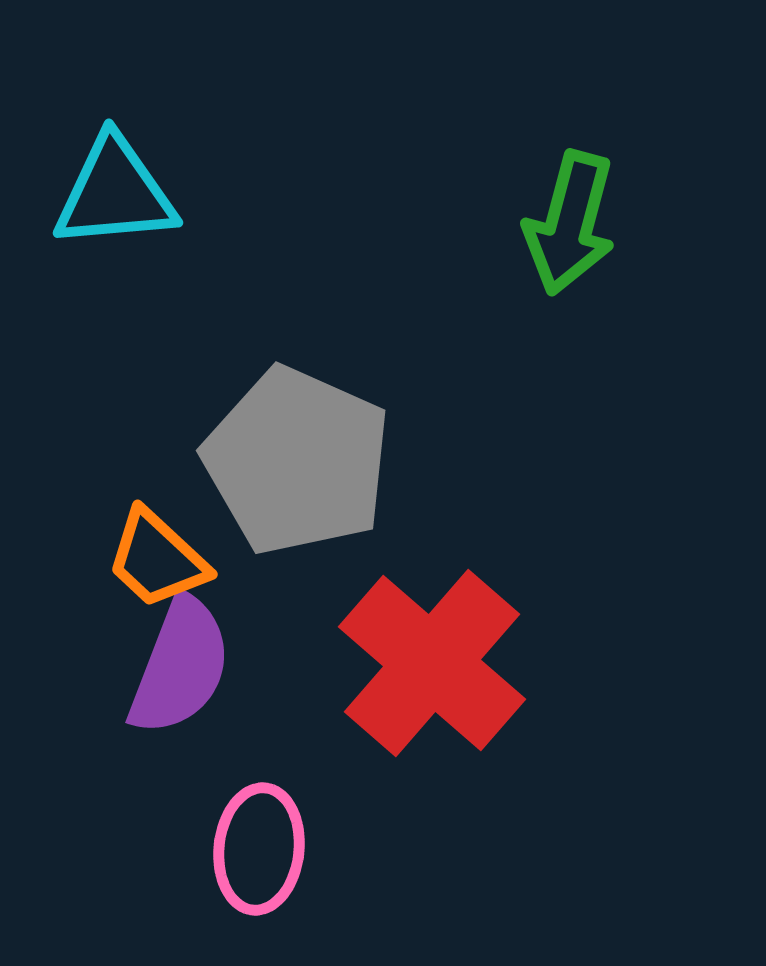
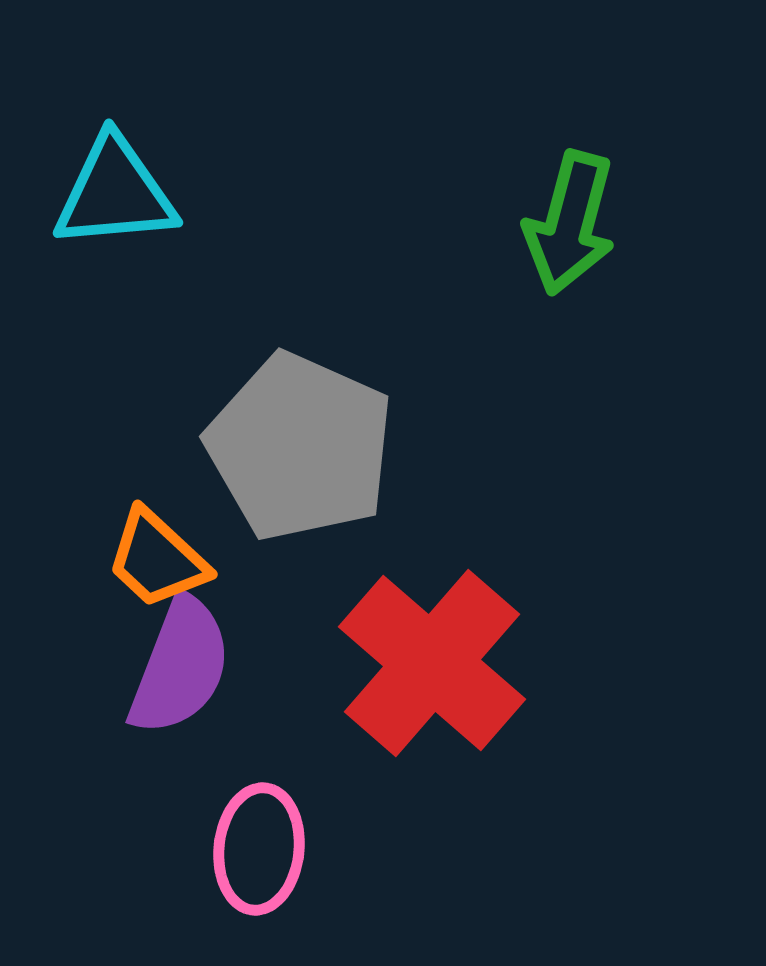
gray pentagon: moved 3 px right, 14 px up
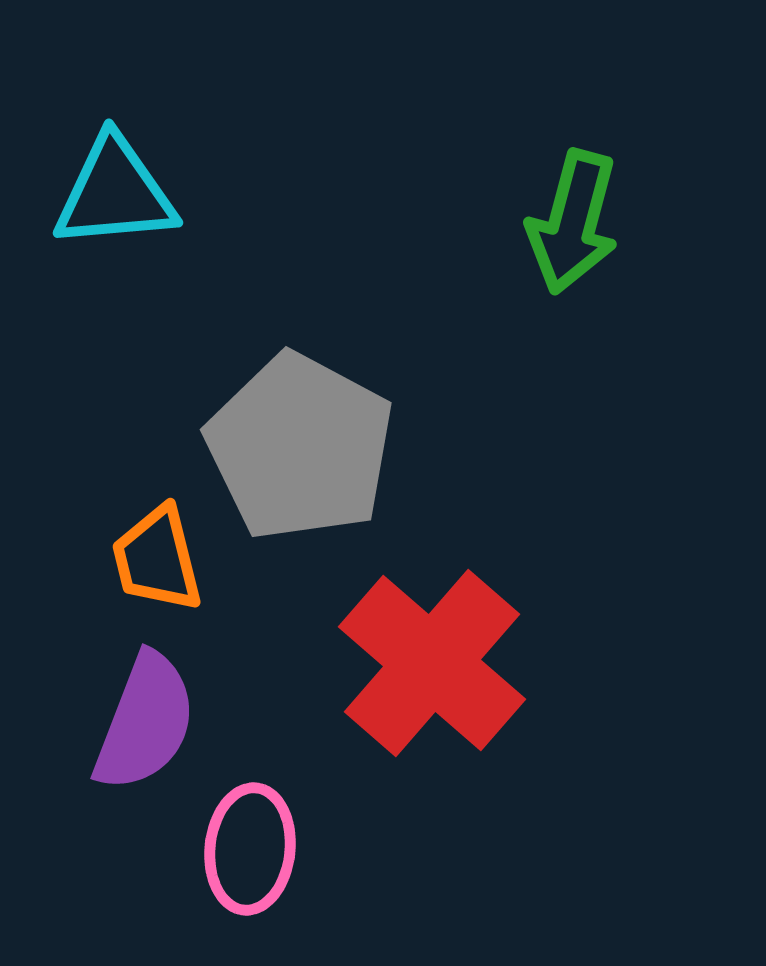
green arrow: moved 3 px right, 1 px up
gray pentagon: rotated 4 degrees clockwise
orange trapezoid: rotated 33 degrees clockwise
purple semicircle: moved 35 px left, 56 px down
pink ellipse: moved 9 px left
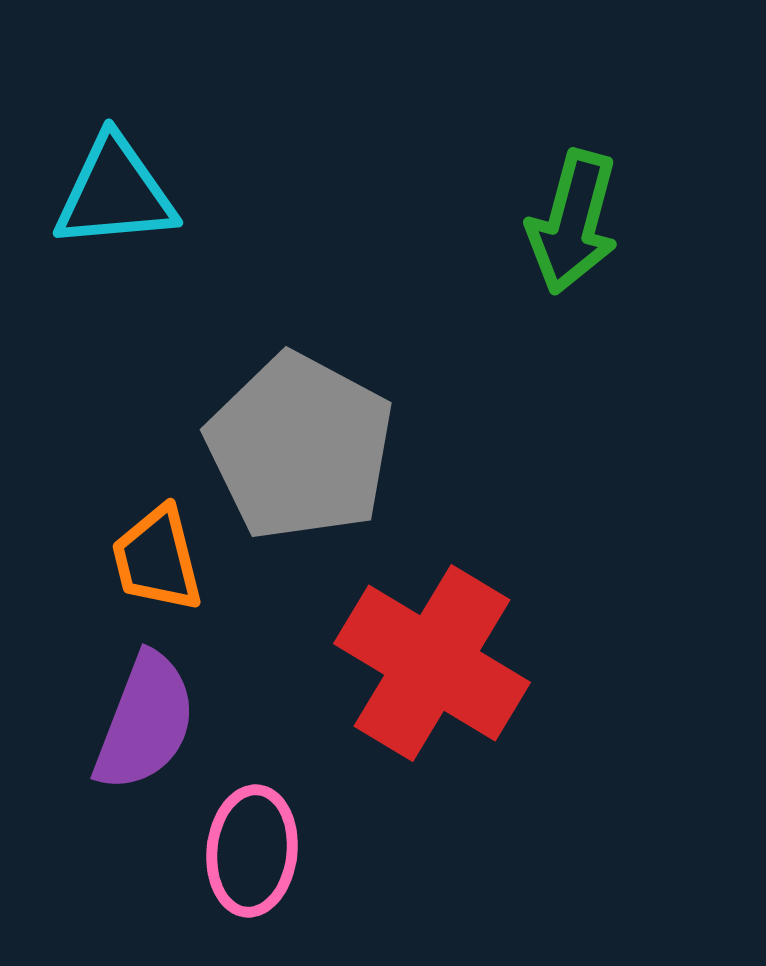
red cross: rotated 10 degrees counterclockwise
pink ellipse: moved 2 px right, 2 px down
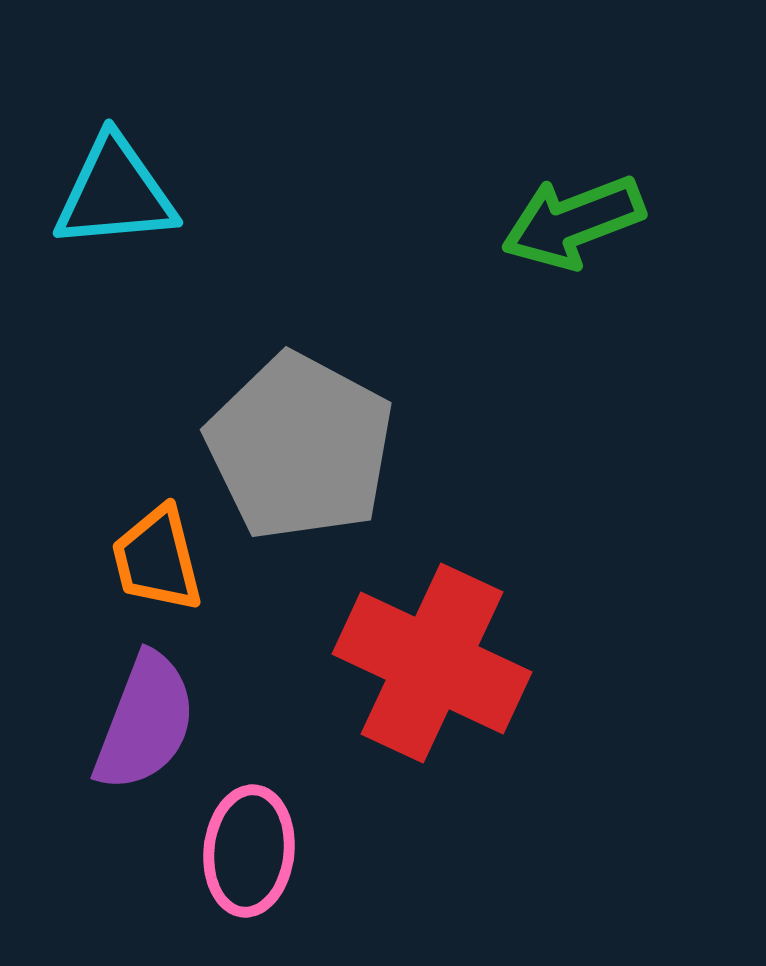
green arrow: rotated 54 degrees clockwise
red cross: rotated 6 degrees counterclockwise
pink ellipse: moved 3 px left
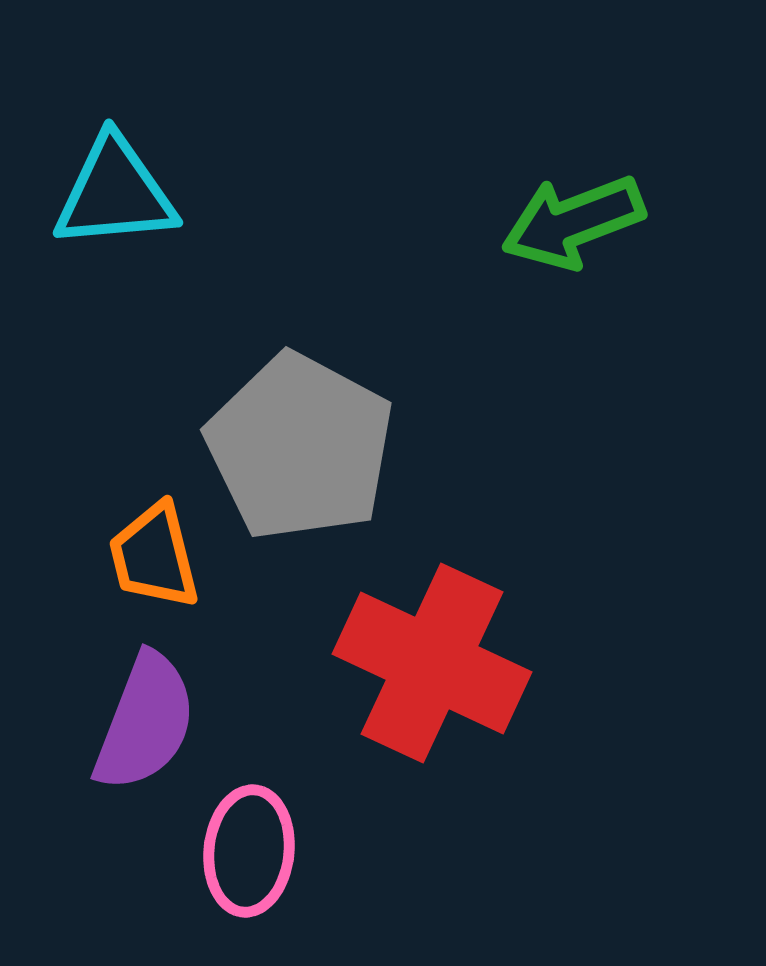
orange trapezoid: moved 3 px left, 3 px up
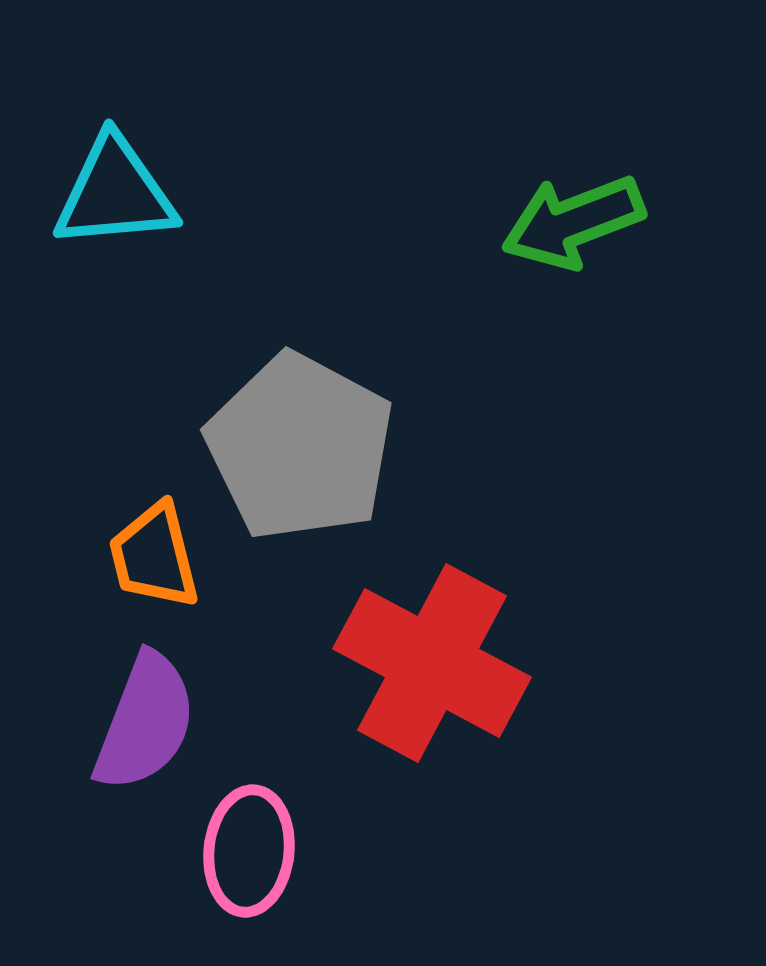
red cross: rotated 3 degrees clockwise
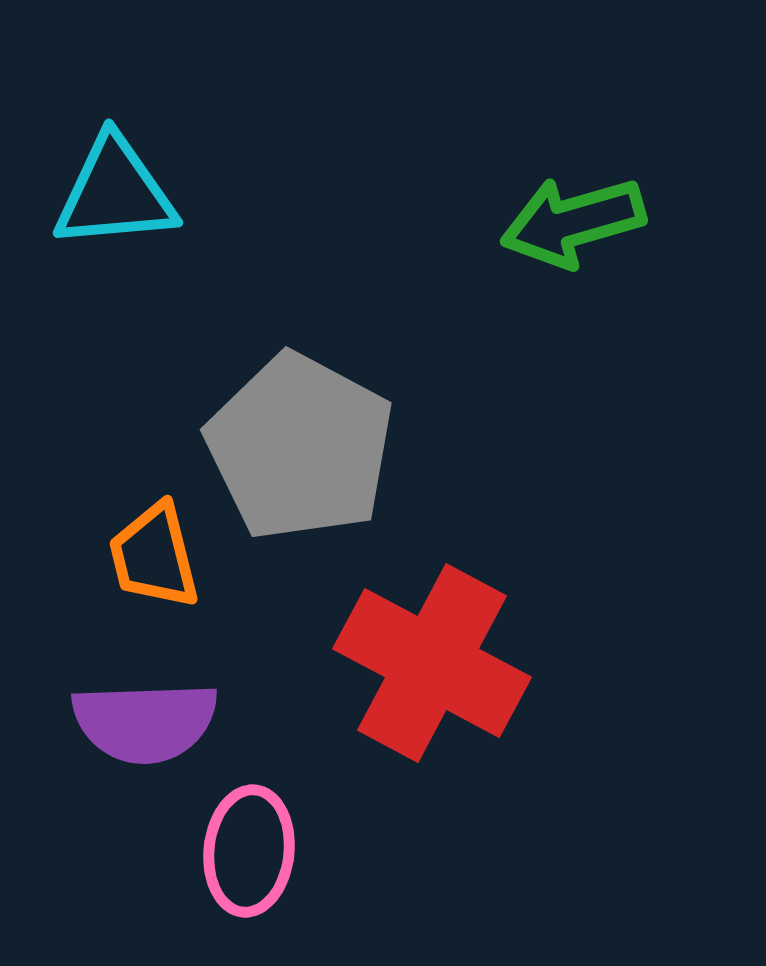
green arrow: rotated 5 degrees clockwise
purple semicircle: rotated 67 degrees clockwise
